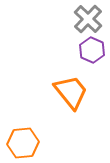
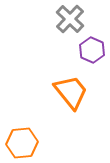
gray cross: moved 18 px left
orange hexagon: moved 1 px left
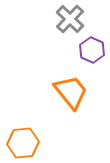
orange hexagon: moved 1 px right
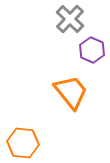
orange hexagon: rotated 12 degrees clockwise
